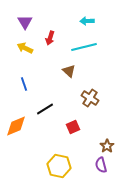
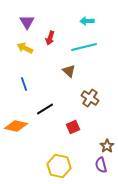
purple triangle: moved 2 px right
orange diamond: rotated 35 degrees clockwise
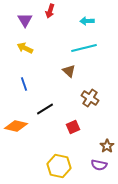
purple triangle: moved 2 px left, 2 px up
red arrow: moved 27 px up
cyan line: moved 1 px down
purple semicircle: moved 2 px left; rotated 63 degrees counterclockwise
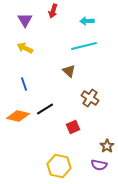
red arrow: moved 3 px right
cyan line: moved 2 px up
orange diamond: moved 2 px right, 10 px up
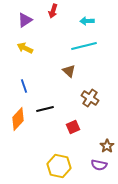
purple triangle: rotated 28 degrees clockwise
blue line: moved 2 px down
black line: rotated 18 degrees clockwise
orange diamond: moved 3 px down; rotated 60 degrees counterclockwise
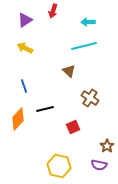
cyan arrow: moved 1 px right, 1 px down
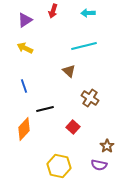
cyan arrow: moved 9 px up
orange diamond: moved 6 px right, 10 px down
red square: rotated 24 degrees counterclockwise
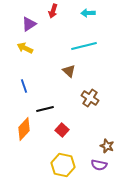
purple triangle: moved 4 px right, 4 px down
red square: moved 11 px left, 3 px down
brown star: rotated 16 degrees counterclockwise
yellow hexagon: moved 4 px right, 1 px up
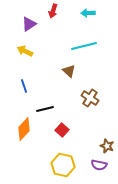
yellow arrow: moved 3 px down
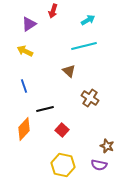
cyan arrow: moved 7 px down; rotated 152 degrees clockwise
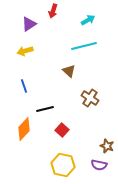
yellow arrow: rotated 42 degrees counterclockwise
